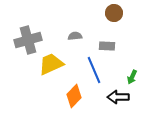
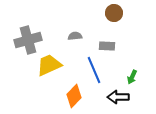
yellow trapezoid: moved 2 px left, 1 px down
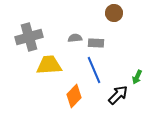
gray semicircle: moved 2 px down
gray cross: moved 1 px right, 3 px up
gray rectangle: moved 11 px left, 3 px up
yellow trapezoid: rotated 20 degrees clockwise
green arrow: moved 5 px right
black arrow: moved 2 px up; rotated 135 degrees clockwise
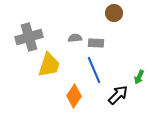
yellow trapezoid: rotated 112 degrees clockwise
green arrow: moved 2 px right
orange diamond: rotated 10 degrees counterclockwise
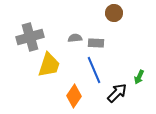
gray cross: moved 1 px right
black arrow: moved 1 px left, 2 px up
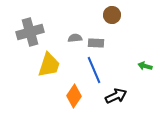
brown circle: moved 2 px left, 2 px down
gray cross: moved 5 px up
green arrow: moved 6 px right, 11 px up; rotated 80 degrees clockwise
black arrow: moved 1 px left, 3 px down; rotated 20 degrees clockwise
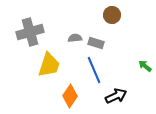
gray rectangle: rotated 14 degrees clockwise
green arrow: rotated 24 degrees clockwise
orange diamond: moved 4 px left
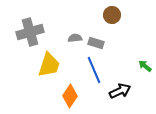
black arrow: moved 4 px right, 5 px up
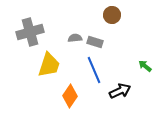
gray rectangle: moved 1 px left, 1 px up
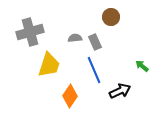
brown circle: moved 1 px left, 2 px down
gray rectangle: rotated 49 degrees clockwise
green arrow: moved 3 px left
